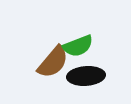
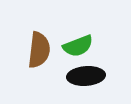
brown semicircle: moved 14 px left, 12 px up; rotated 33 degrees counterclockwise
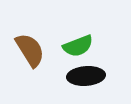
brown semicircle: moved 9 px left; rotated 39 degrees counterclockwise
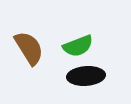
brown semicircle: moved 1 px left, 2 px up
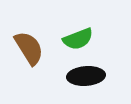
green semicircle: moved 7 px up
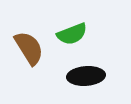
green semicircle: moved 6 px left, 5 px up
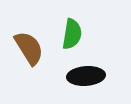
green semicircle: rotated 60 degrees counterclockwise
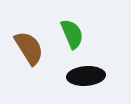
green semicircle: rotated 32 degrees counterclockwise
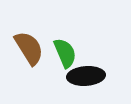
green semicircle: moved 7 px left, 19 px down
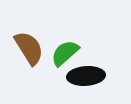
green semicircle: rotated 108 degrees counterclockwise
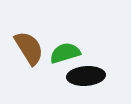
green semicircle: rotated 24 degrees clockwise
